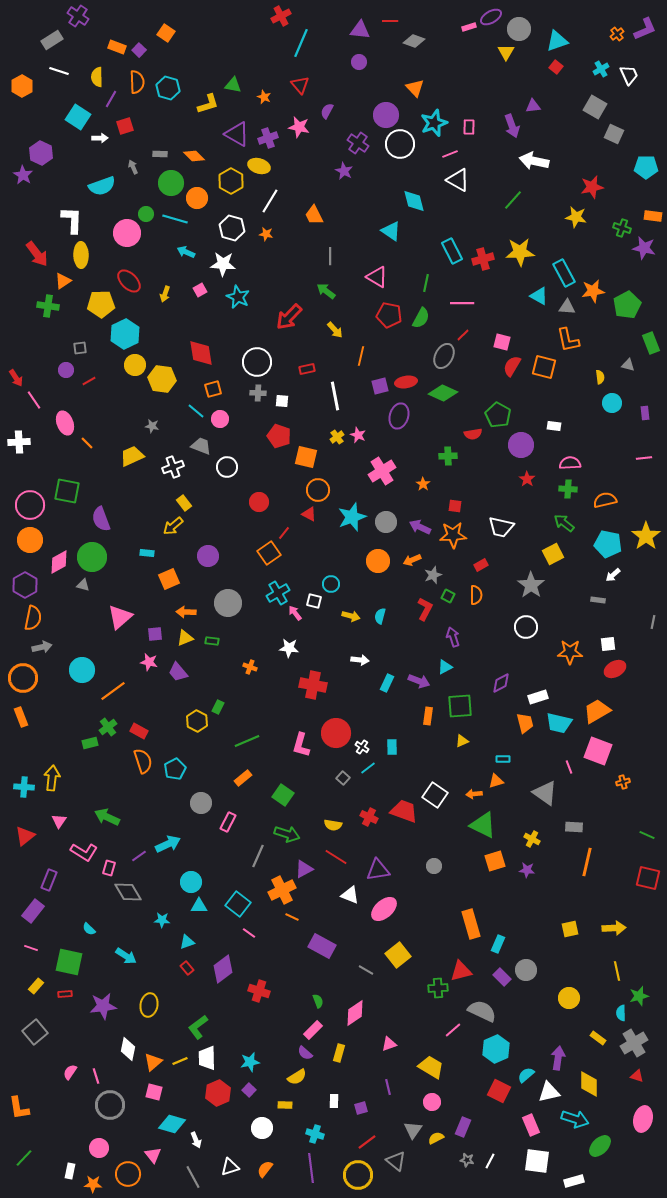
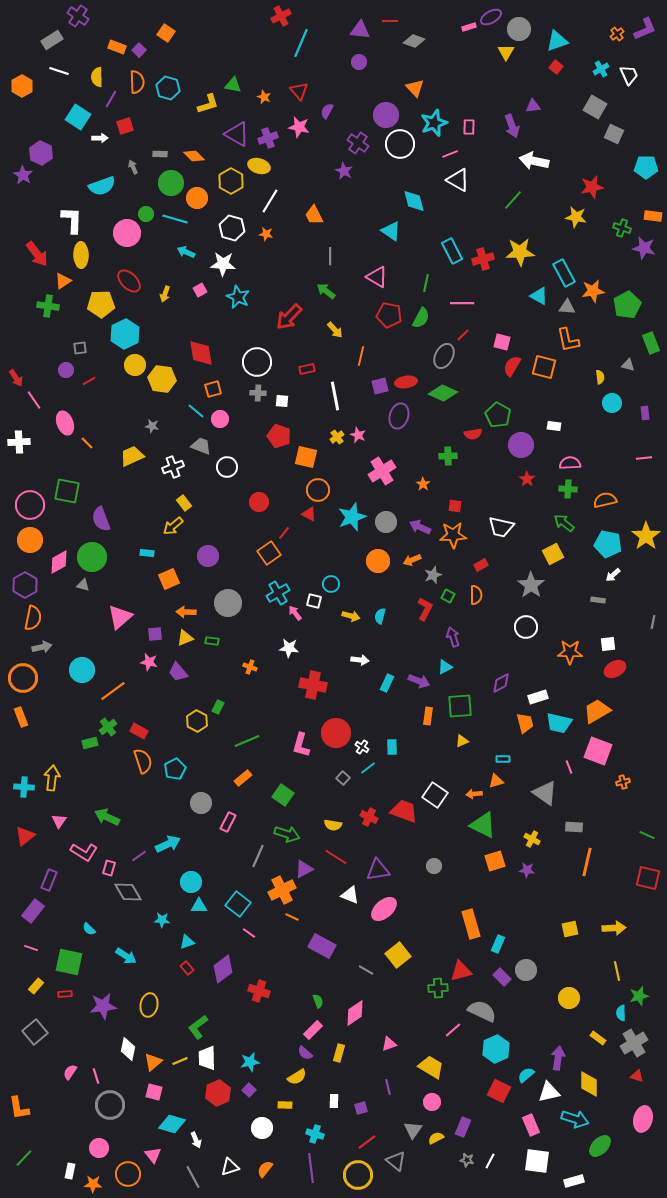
red triangle at (300, 85): moved 1 px left, 6 px down
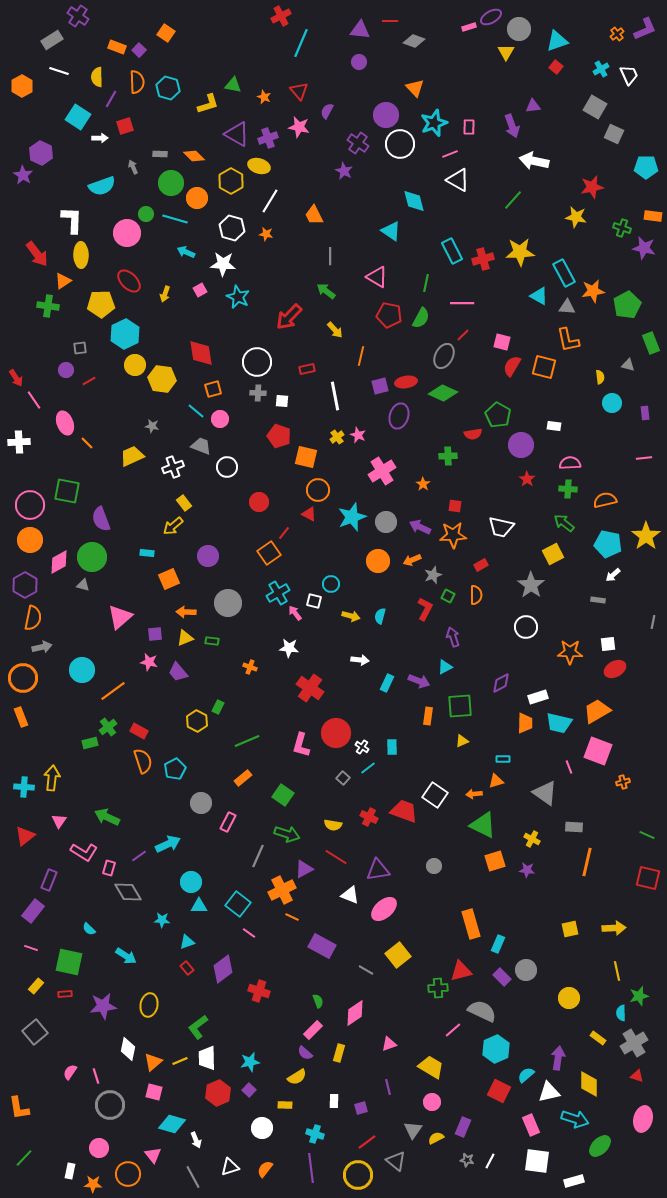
red cross at (313, 685): moved 3 px left, 3 px down; rotated 24 degrees clockwise
orange trapezoid at (525, 723): rotated 15 degrees clockwise
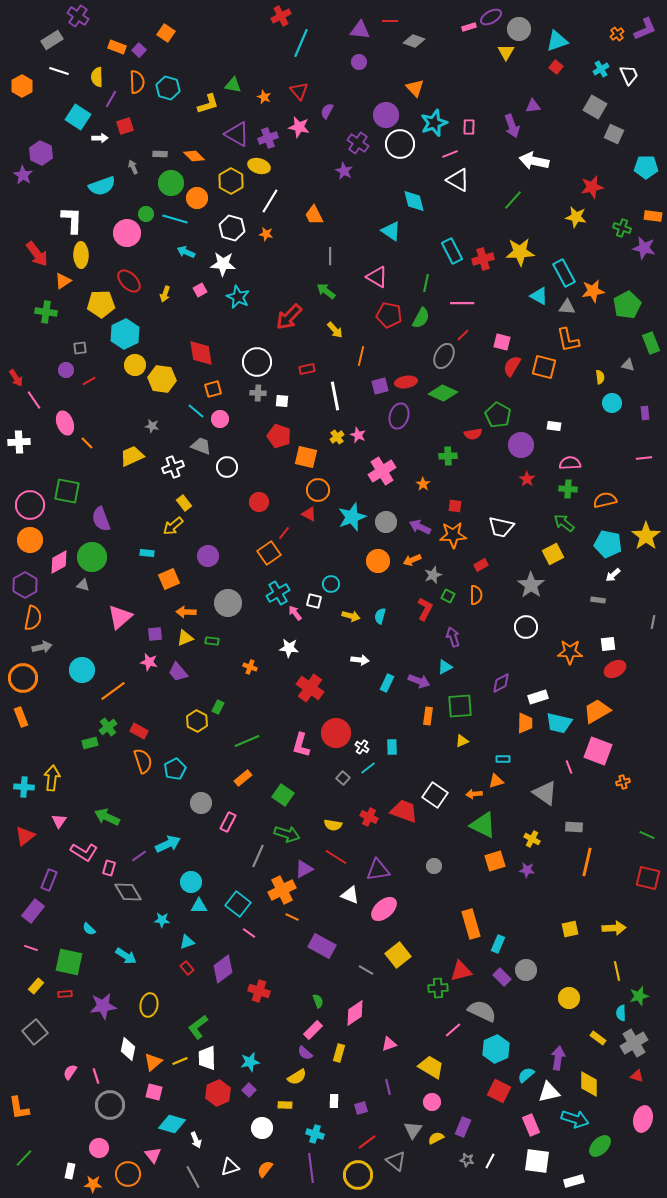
green cross at (48, 306): moved 2 px left, 6 px down
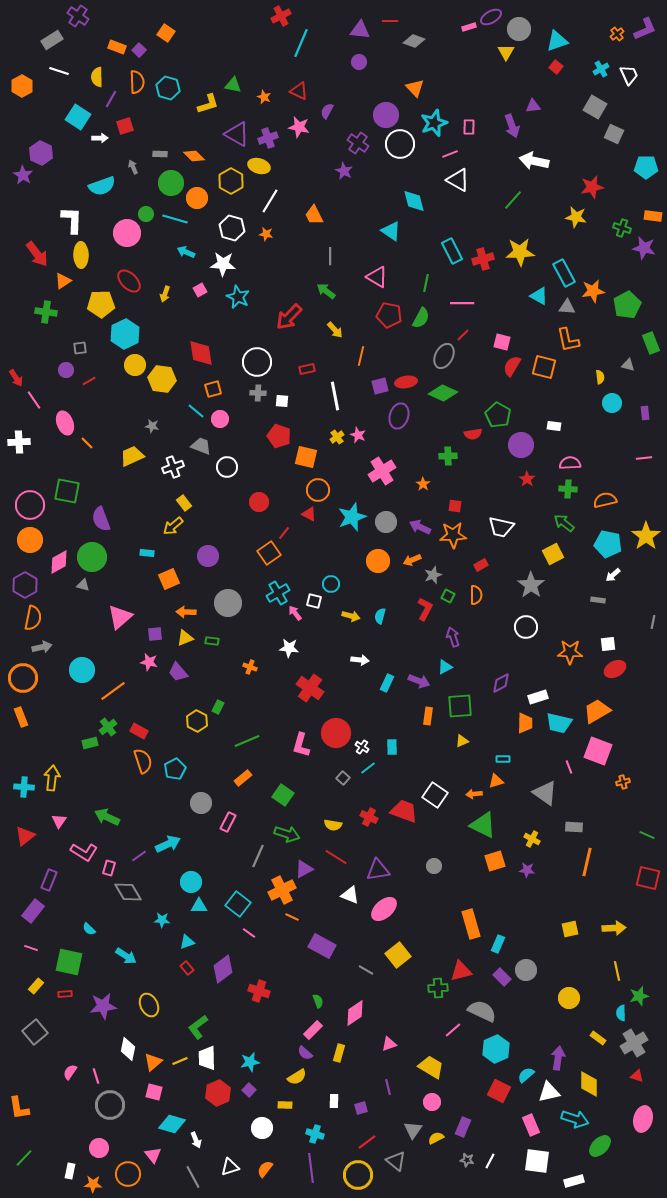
red triangle at (299, 91): rotated 24 degrees counterclockwise
yellow ellipse at (149, 1005): rotated 35 degrees counterclockwise
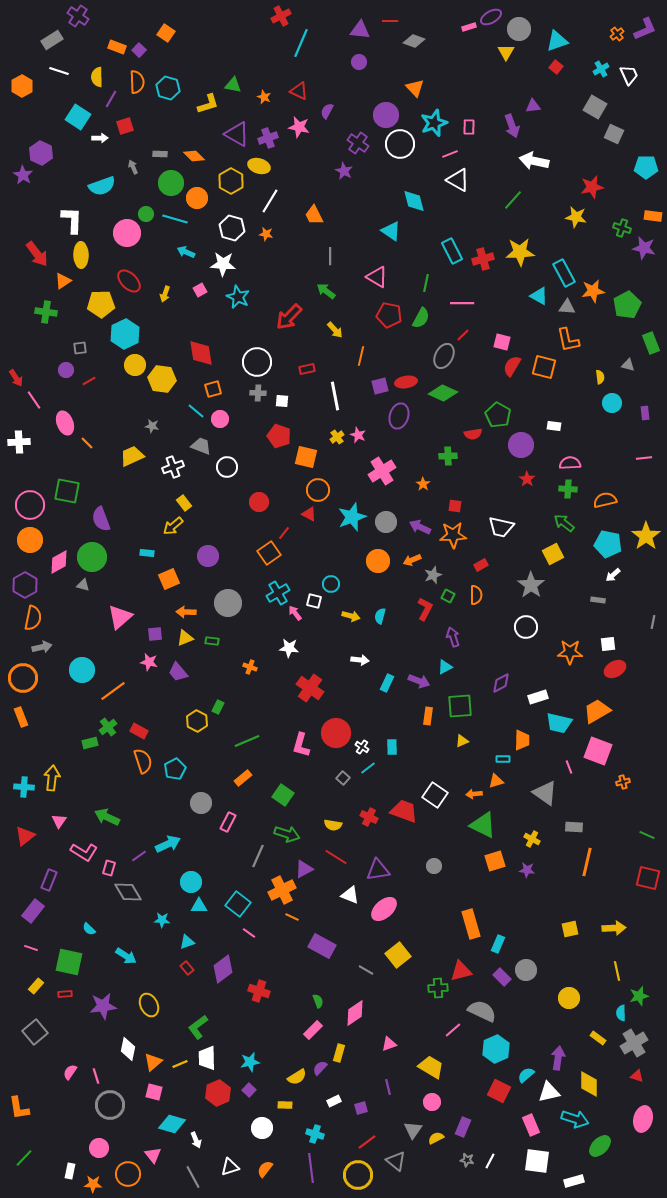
orange trapezoid at (525, 723): moved 3 px left, 17 px down
purple semicircle at (305, 1053): moved 15 px right, 15 px down; rotated 91 degrees clockwise
yellow line at (180, 1061): moved 3 px down
white rectangle at (334, 1101): rotated 64 degrees clockwise
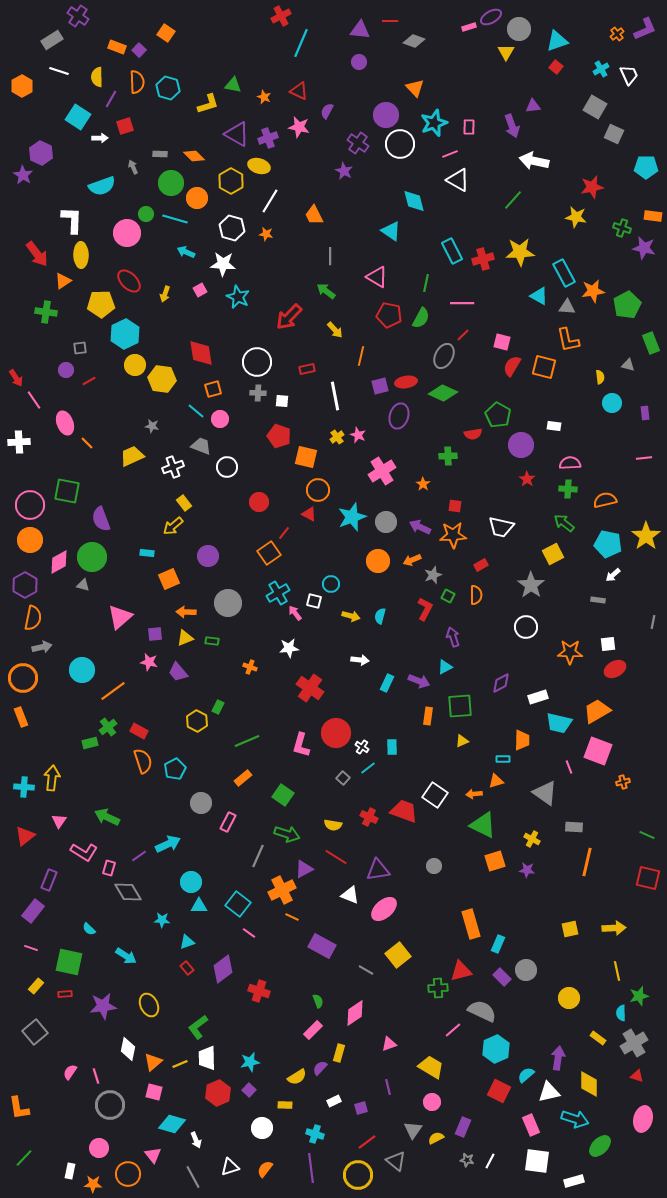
white star at (289, 648): rotated 12 degrees counterclockwise
